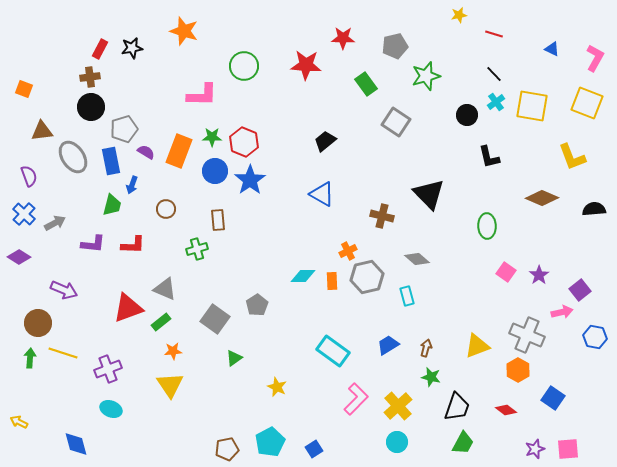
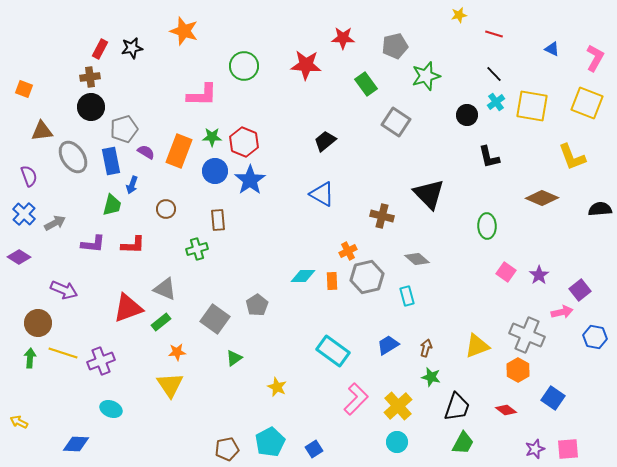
black semicircle at (594, 209): moved 6 px right
orange star at (173, 351): moved 4 px right, 1 px down
purple cross at (108, 369): moved 7 px left, 8 px up
blue diamond at (76, 444): rotated 72 degrees counterclockwise
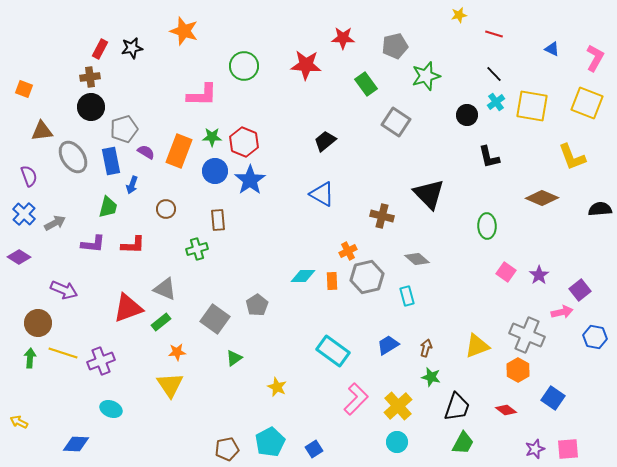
green trapezoid at (112, 205): moved 4 px left, 2 px down
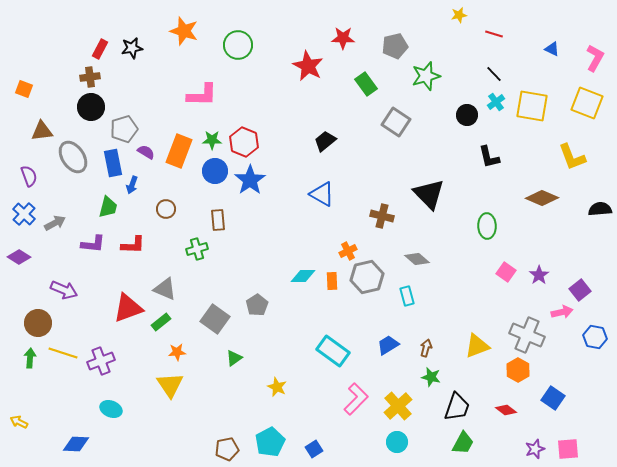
red star at (306, 65): moved 2 px right, 1 px down; rotated 24 degrees clockwise
green circle at (244, 66): moved 6 px left, 21 px up
green star at (212, 137): moved 3 px down
blue rectangle at (111, 161): moved 2 px right, 2 px down
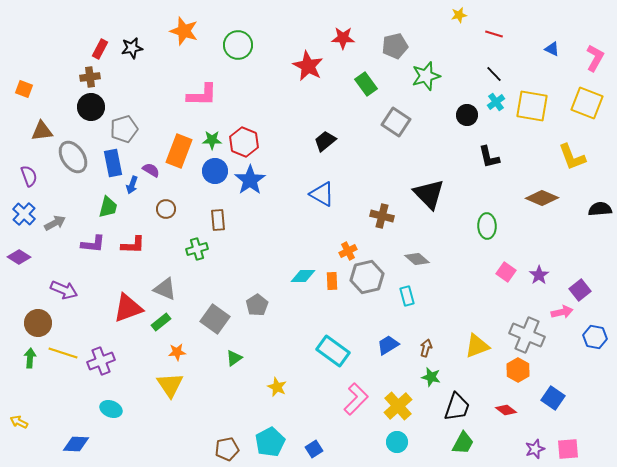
purple semicircle at (146, 152): moved 5 px right, 18 px down
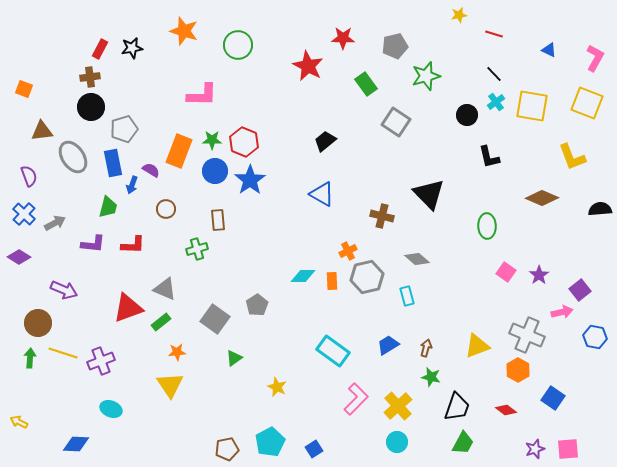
blue triangle at (552, 49): moved 3 px left, 1 px down
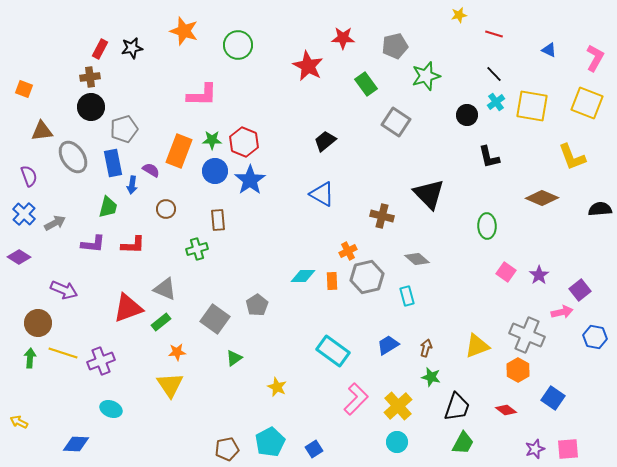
blue arrow at (132, 185): rotated 12 degrees counterclockwise
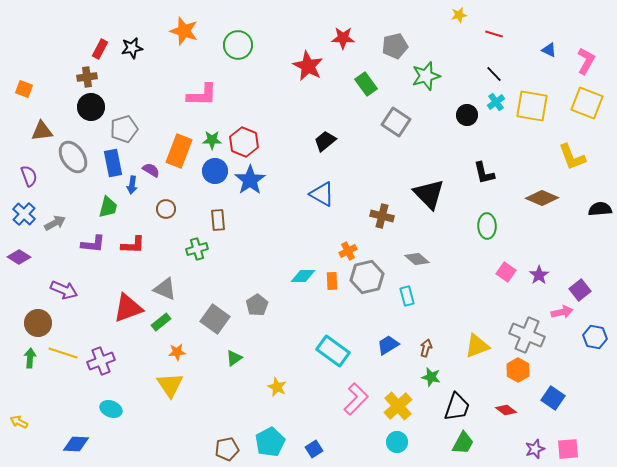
pink L-shape at (595, 58): moved 9 px left, 3 px down
brown cross at (90, 77): moved 3 px left
black L-shape at (489, 157): moved 5 px left, 16 px down
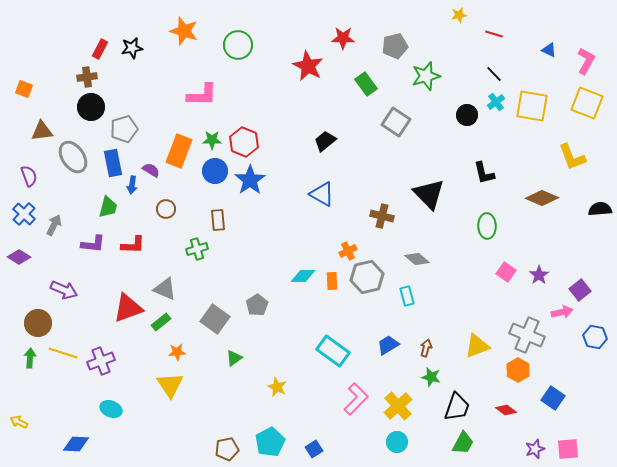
gray arrow at (55, 223): moved 1 px left, 2 px down; rotated 35 degrees counterclockwise
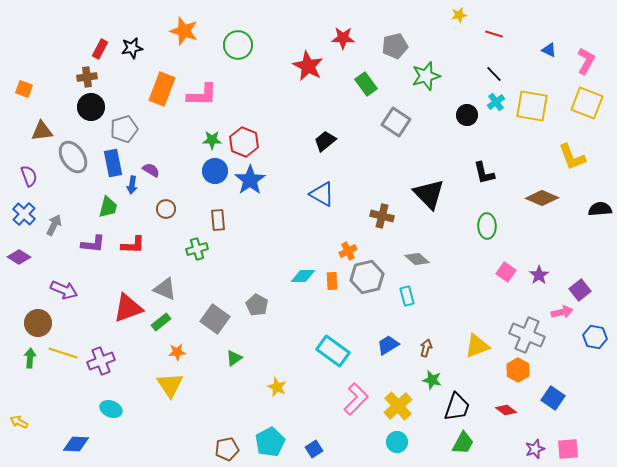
orange rectangle at (179, 151): moved 17 px left, 62 px up
gray pentagon at (257, 305): rotated 10 degrees counterclockwise
green star at (431, 377): moved 1 px right, 3 px down
